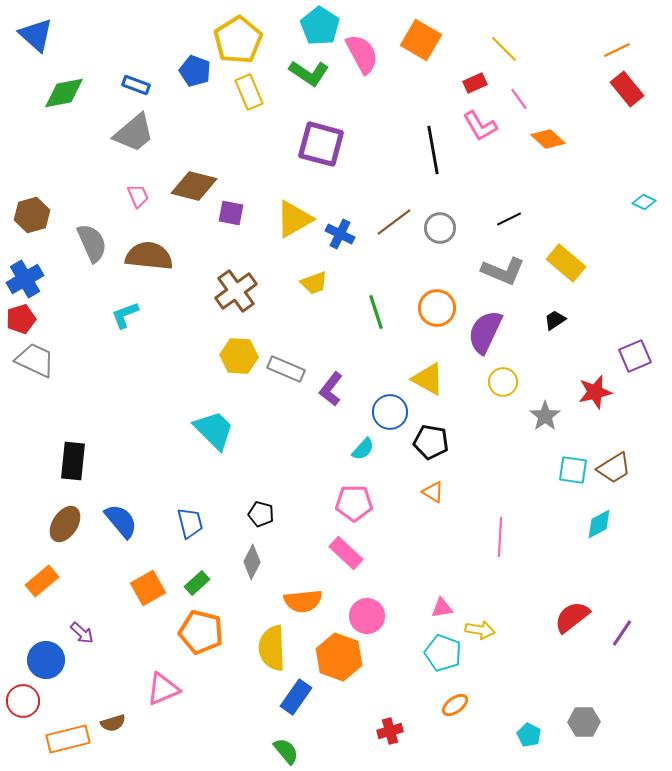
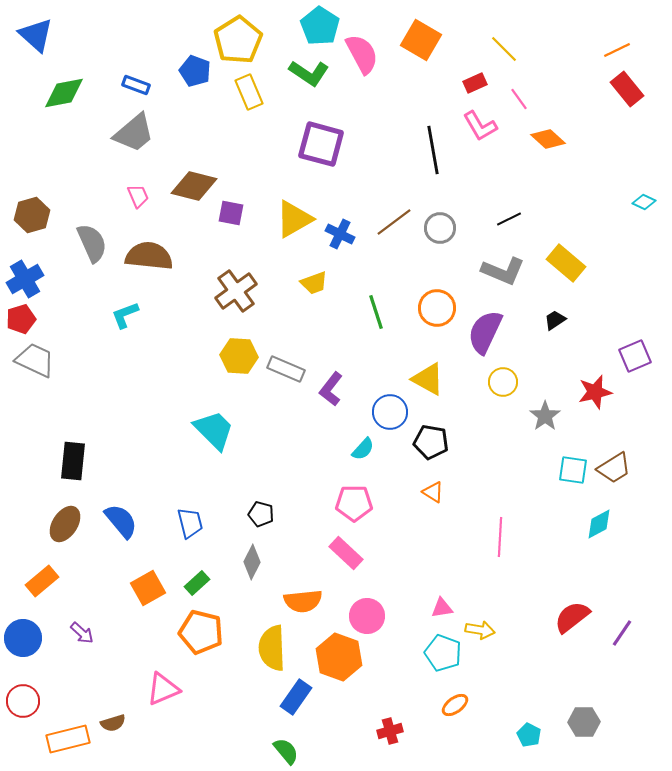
blue circle at (46, 660): moved 23 px left, 22 px up
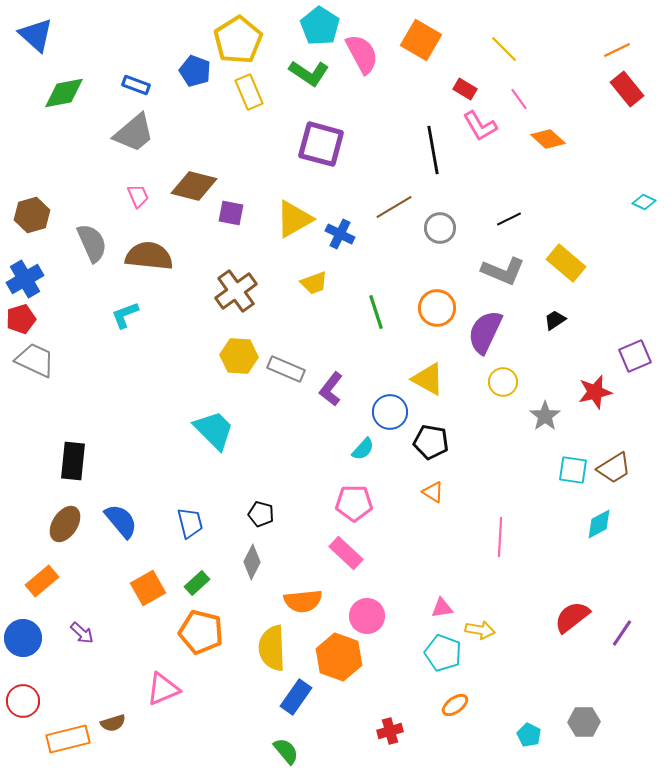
red rectangle at (475, 83): moved 10 px left, 6 px down; rotated 55 degrees clockwise
brown line at (394, 222): moved 15 px up; rotated 6 degrees clockwise
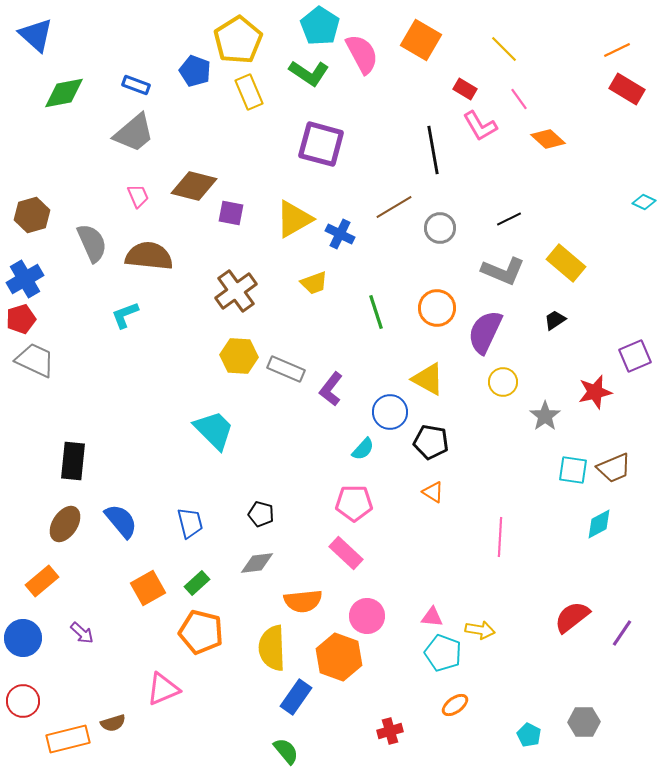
red rectangle at (627, 89): rotated 20 degrees counterclockwise
brown trapezoid at (614, 468): rotated 9 degrees clockwise
gray diamond at (252, 562): moved 5 px right, 1 px down; rotated 56 degrees clockwise
pink triangle at (442, 608): moved 10 px left, 9 px down; rotated 15 degrees clockwise
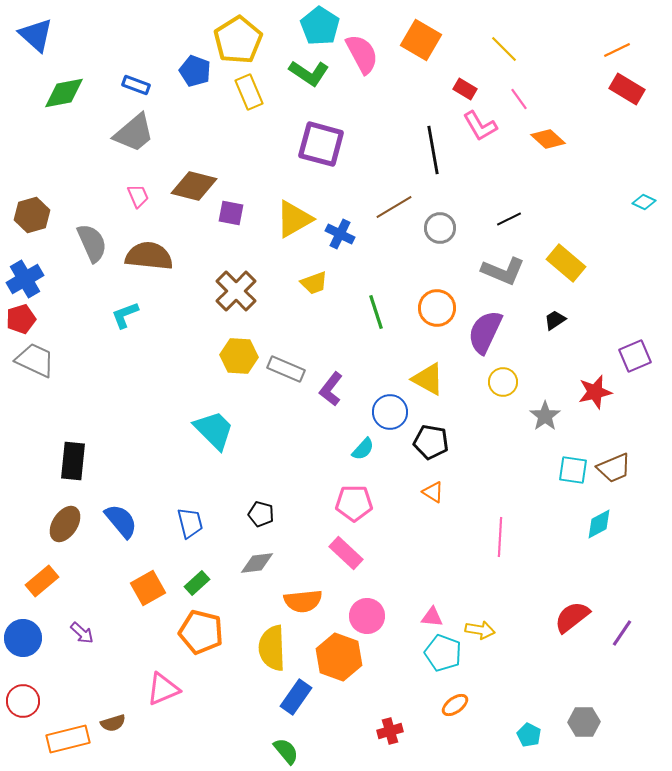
brown cross at (236, 291): rotated 9 degrees counterclockwise
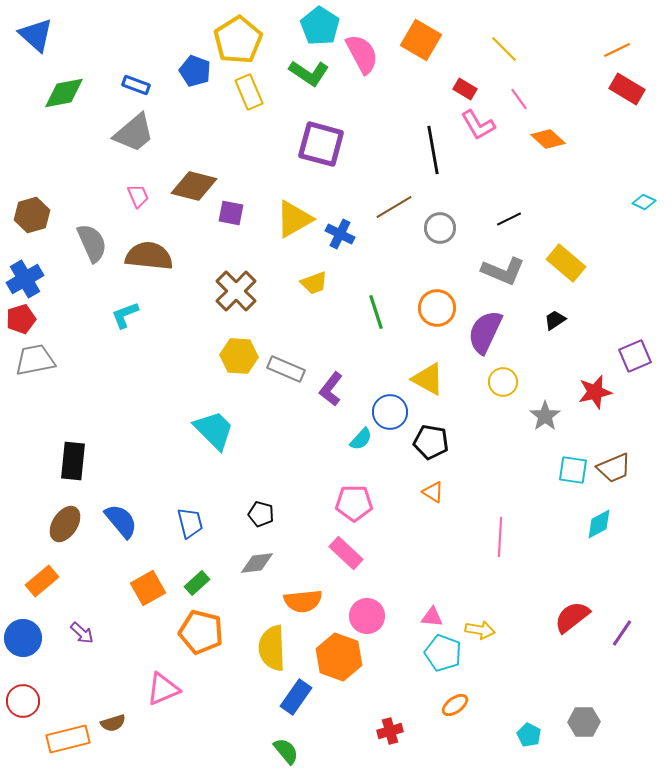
pink L-shape at (480, 126): moved 2 px left, 1 px up
gray trapezoid at (35, 360): rotated 36 degrees counterclockwise
cyan semicircle at (363, 449): moved 2 px left, 10 px up
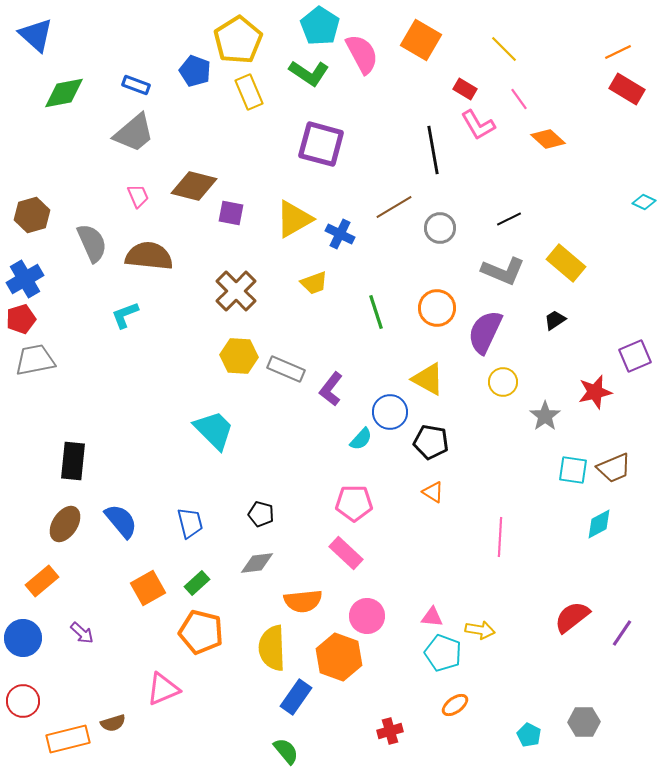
orange line at (617, 50): moved 1 px right, 2 px down
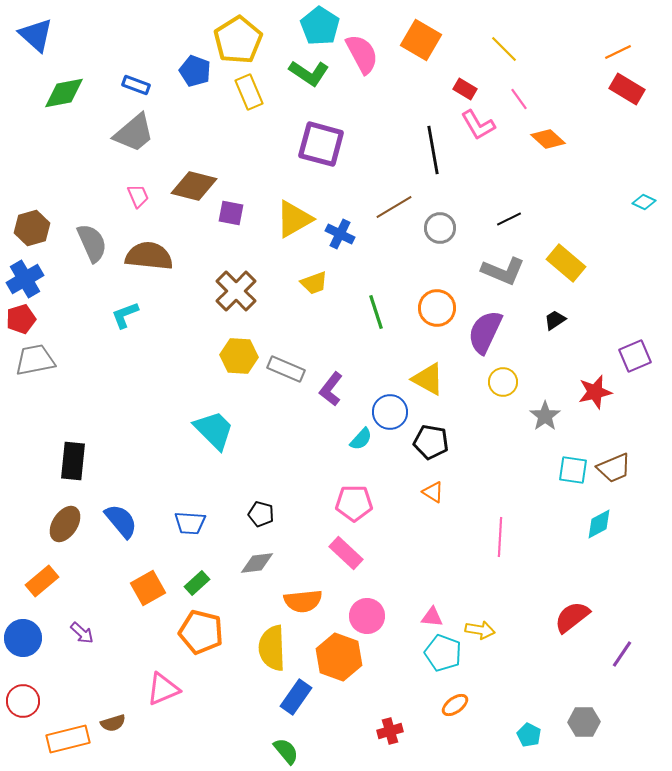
brown hexagon at (32, 215): moved 13 px down
blue trapezoid at (190, 523): rotated 108 degrees clockwise
purple line at (622, 633): moved 21 px down
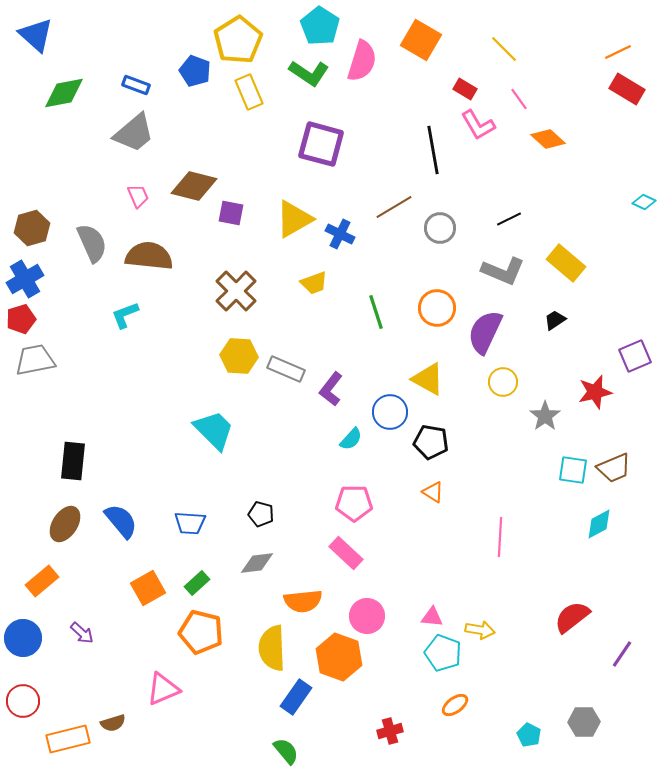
pink semicircle at (362, 54): moved 7 px down; rotated 45 degrees clockwise
cyan semicircle at (361, 439): moved 10 px left
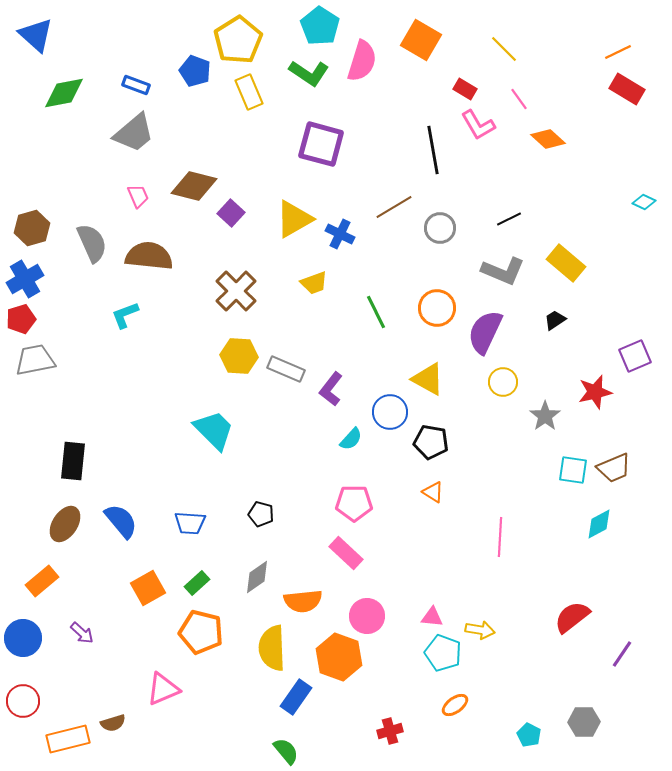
purple square at (231, 213): rotated 32 degrees clockwise
green line at (376, 312): rotated 8 degrees counterclockwise
gray diamond at (257, 563): moved 14 px down; rotated 28 degrees counterclockwise
